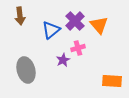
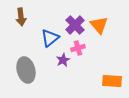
brown arrow: moved 1 px right, 1 px down
purple cross: moved 4 px down
blue triangle: moved 1 px left, 8 px down
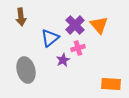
orange rectangle: moved 1 px left, 3 px down
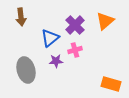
orange triangle: moved 6 px right, 4 px up; rotated 30 degrees clockwise
pink cross: moved 3 px left, 2 px down
purple star: moved 7 px left, 1 px down; rotated 24 degrees clockwise
orange rectangle: rotated 12 degrees clockwise
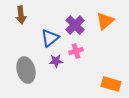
brown arrow: moved 2 px up
pink cross: moved 1 px right, 1 px down
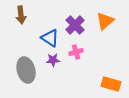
blue triangle: rotated 48 degrees counterclockwise
pink cross: moved 1 px down
purple star: moved 3 px left, 1 px up
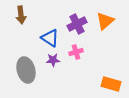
purple cross: moved 2 px right, 1 px up; rotated 18 degrees clockwise
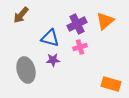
brown arrow: rotated 48 degrees clockwise
blue triangle: rotated 18 degrees counterclockwise
pink cross: moved 4 px right, 5 px up
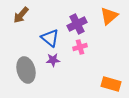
orange triangle: moved 4 px right, 5 px up
blue triangle: rotated 24 degrees clockwise
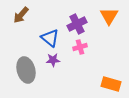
orange triangle: rotated 18 degrees counterclockwise
